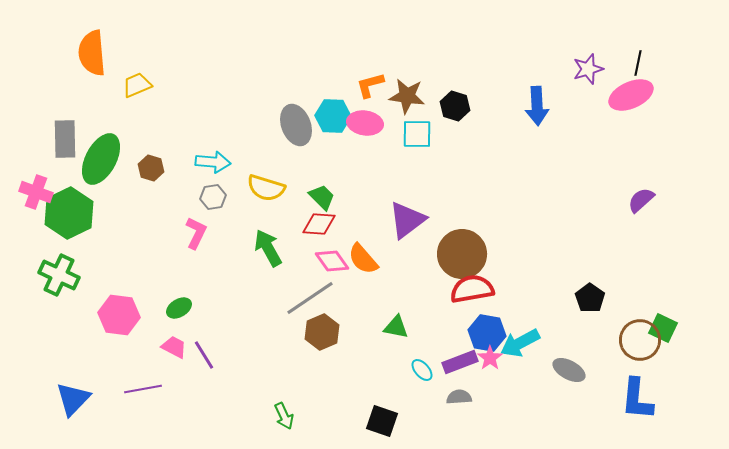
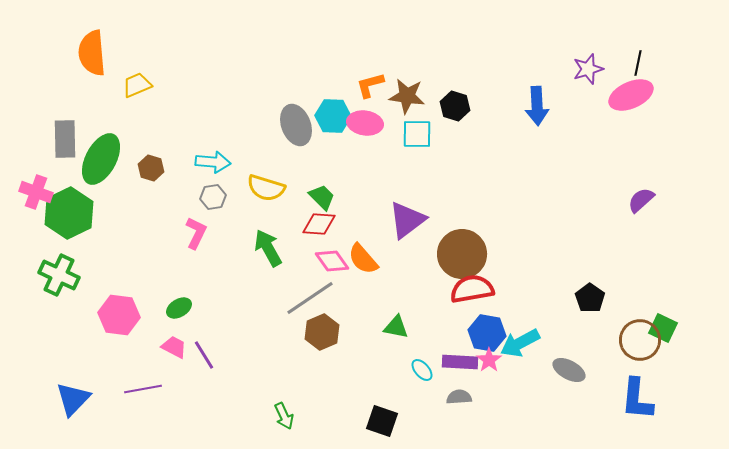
pink star at (490, 358): moved 1 px left, 2 px down
purple rectangle at (460, 362): rotated 24 degrees clockwise
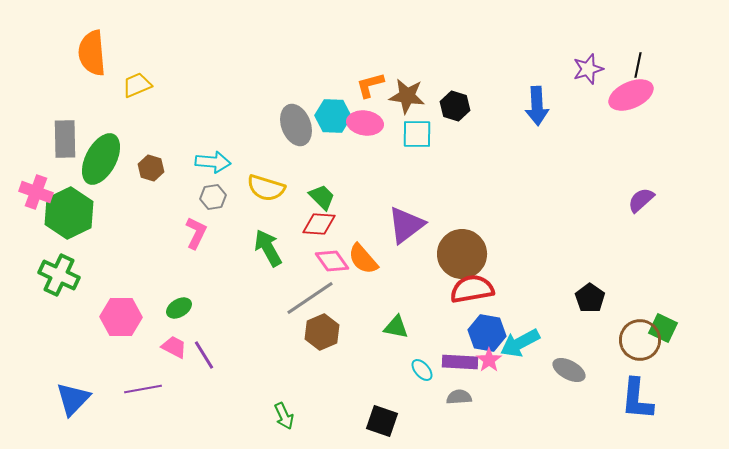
black line at (638, 63): moved 2 px down
purple triangle at (407, 220): moved 1 px left, 5 px down
pink hexagon at (119, 315): moved 2 px right, 2 px down; rotated 6 degrees counterclockwise
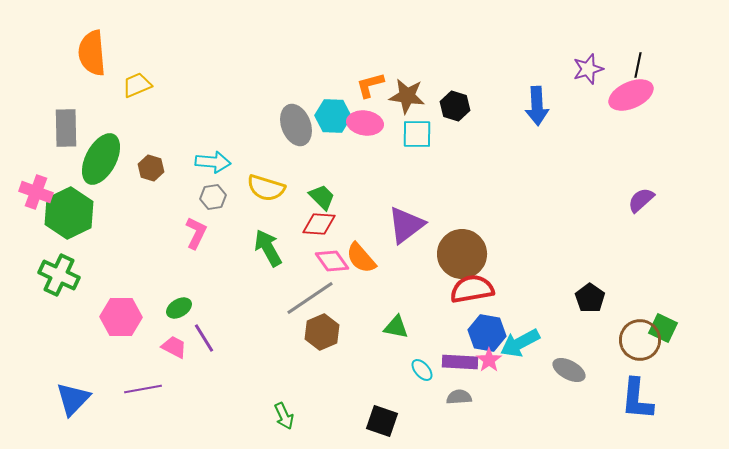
gray rectangle at (65, 139): moved 1 px right, 11 px up
orange semicircle at (363, 259): moved 2 px left, 1 px up
purple line at (204, 355): moved 17 px up
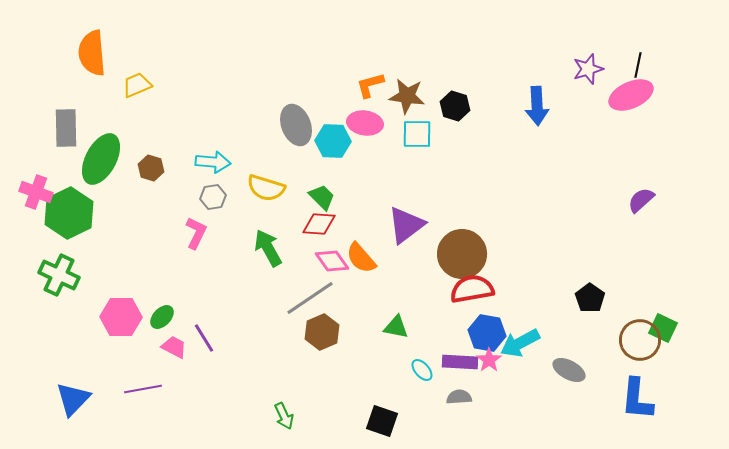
cyan hexagon at (333, 116): moved 25 px down
green ellipse at (179, 308): moved 17 px left, 9 px down; rotated 15 degrees counterclockwise
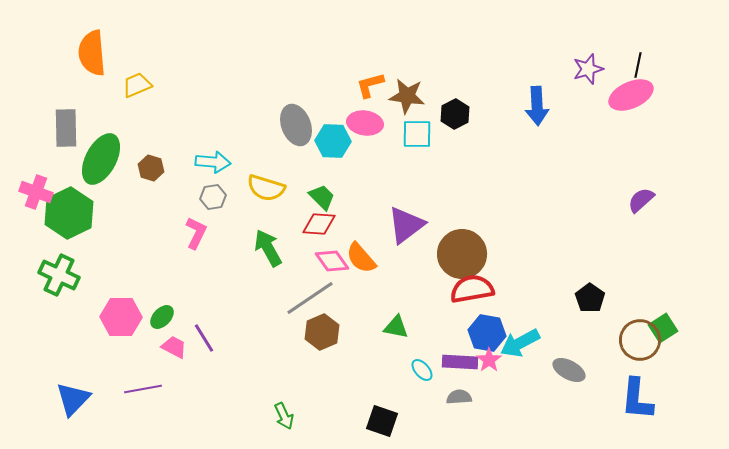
black hexagon at (455, 106): moved 8 px down; rotated 16 degrees clockwise
green square at (663, 328): rotated 32 degrees clockwise
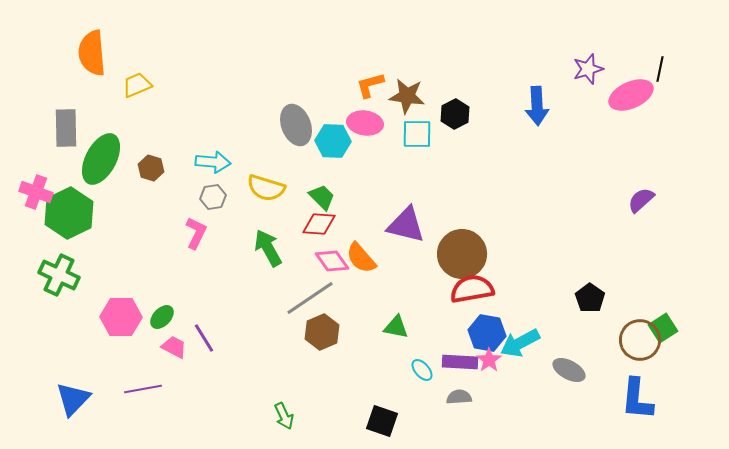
black line at (638, 65): moved 22 px right, 4 px down
purple triangle at (406, 225): rotated 51 degrees clockwise
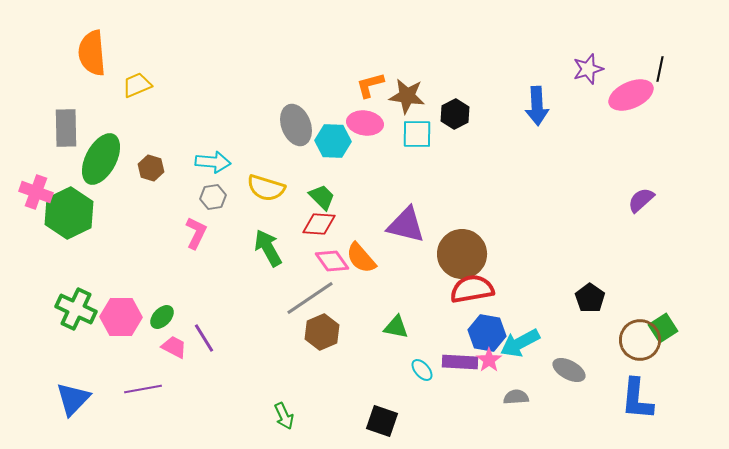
green cross at (59, 275): moved 17 px right, 34 px down
gray semicircle at (459, 397): moved 57 px right
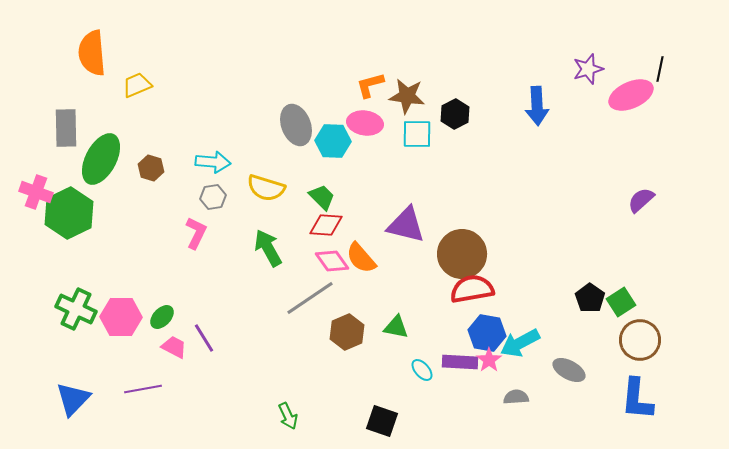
red diamond at (319, 224): moved 7 px right, 1 px down
green square at (663, 328): moved 42 px left, 26 px up
brown hexagon at (322, 332): moved 25 px right
green arrow at (284, 416): moved 4 px right
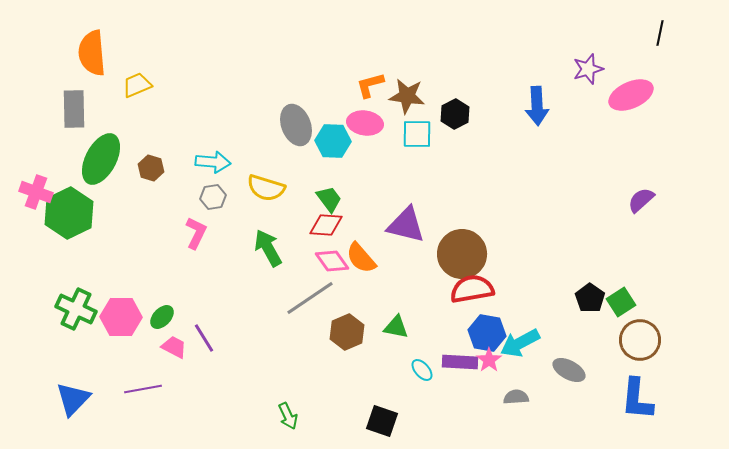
black line at (660, 69): moved 36 px up
gray rectangle at (66, 128): moved 8 px right, 19 px up
green trapezoid at (322, 197): moved 7 px right, 2 px down; rotated 8 degrees clockwise
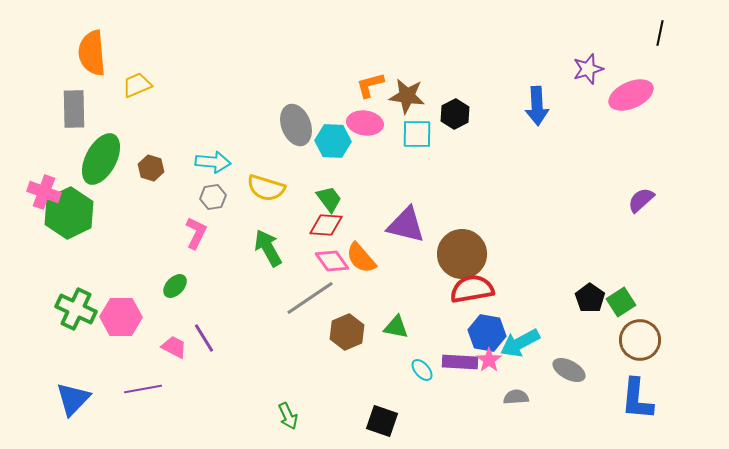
pink cross at (36, 192): moved 8 px right
green ellipse at (162, 317): moved 13 px right, 31 px up
